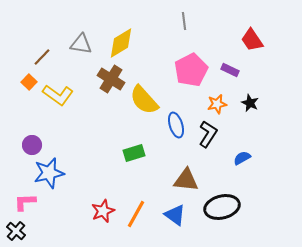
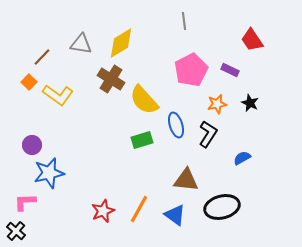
green rectangle: moved 8 px right, 13 px up
orange line: moved 3 px right, 5 px up
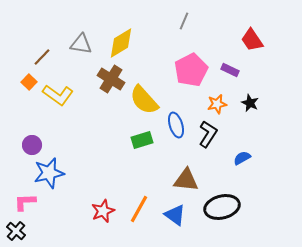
gray line: rotated 30 degrees clockwise
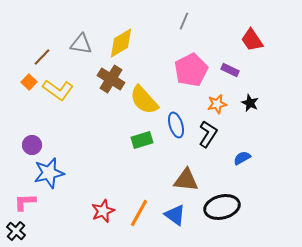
yellow L-shape: moved 5 px up
orange line: moved 4 px down
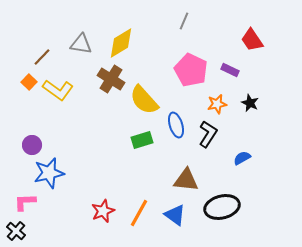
pink pentagon: rotated 20 degrees counterclockwise
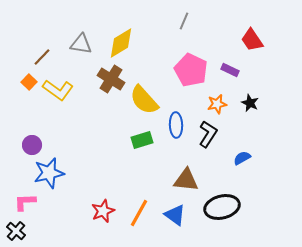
blue ellipse: rotated 15 degrees clockwise
